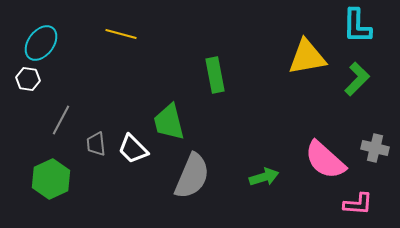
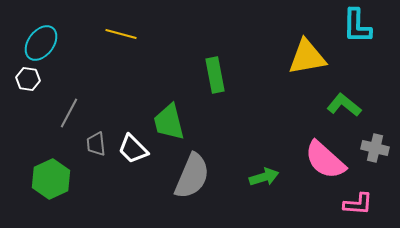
green L-shape: moved 13 px left, 26 px down; rotated 96 degrees counterclockwise
gray line: moved 8 px right, 7 px up
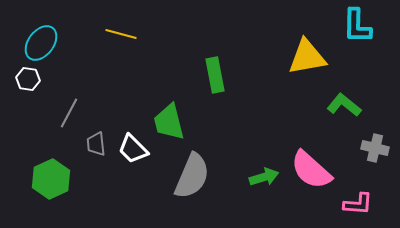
pink semicircle: moved 14 px left, 10 px down
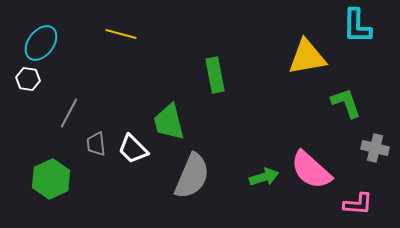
green L-shape: moved 2 px right, 2 px up; rotated 32 degrees clockwise
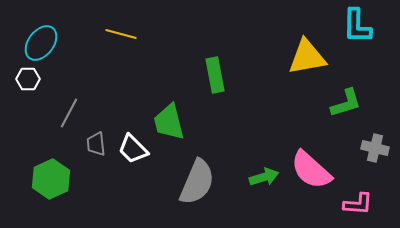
white hexagon: rotated 10 degrees counterclockwise
green L-shape: rotated 92 degrees clockwise
gray semicircle: moved 5 px right, 6 px down
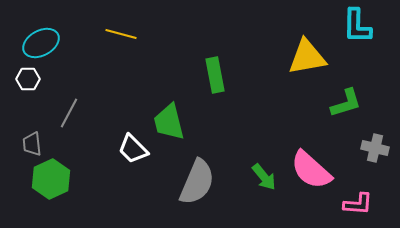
cyan ellipse: rotated 24 degrees clockwise
gray trapezoid: moved 64 px left
green arrow: rotated 68 degrees clockwise
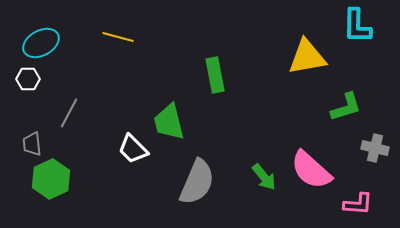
yellow line: moved 3 px left, 3 px down
green L-shape: moved 4 px down
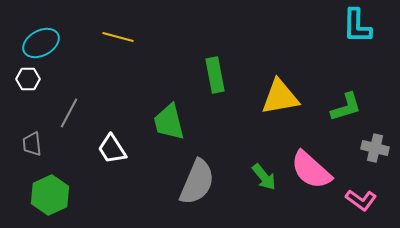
yellow triangle: moved 27 px left, 40 px down
white trapezoid: moved 21 px left; rotated 12 degrees clockwise
green hexagon: moved 1 px left, 16 px down
pink L-shape: moved 3 px right, 4 px up; rotated 32 degrees clockwise
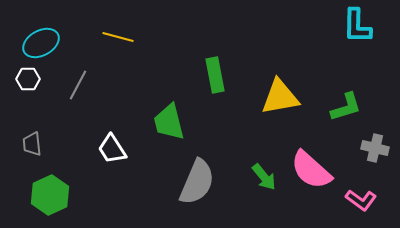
gray line: moved 9 px right, 28 px up
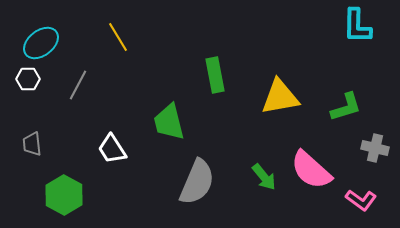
yellow line: rotated 44 degrees clockwise
cyan ellipse: rotated 9 degrees counterclockwise
green hexagon: moved 14 px right; rotated 6 degrees counterclockwise
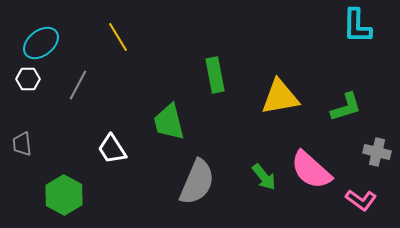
gray trapezoid: moved 10 px left
gray cross: moved 2 px right, 4 px down
